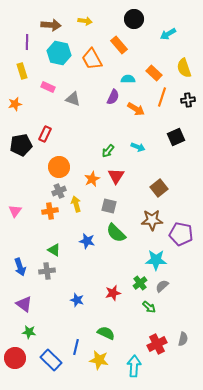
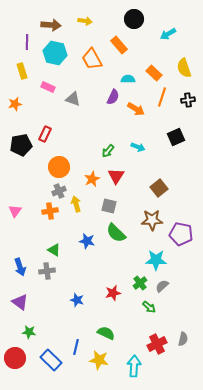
cyan hexagon at (59, 53): moved 4 px left
purple triangle at (24, 304): moved 4 px left, 2 px up
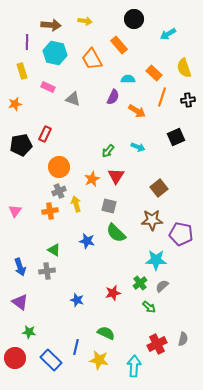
orange arrow at (136, 109): moved 1 px right, 2 px down
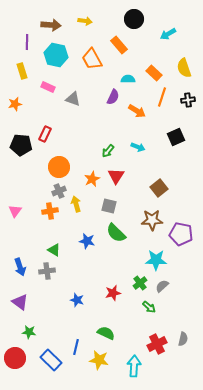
cyan hexagon at (55, 53): moved 1 px right, 2 px down
black pentagon at (21, 145): rotated 15 degrees clockwise
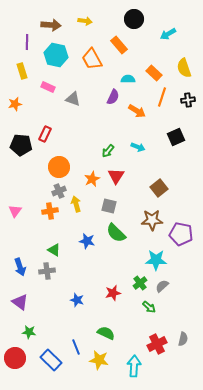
blue line at (76, 347): rotated 35 degrees counterclockwise
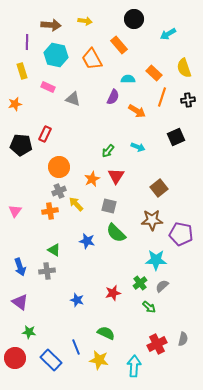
yellow arrow at (76, 204): rotated 28 degrees counterclockwise
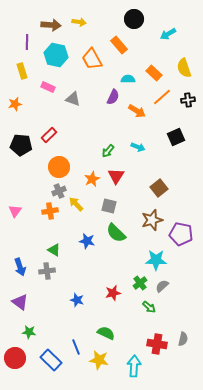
yellow arrow at (85, 21): moved 6 px left, 1 px down
orange line at (162, 97): rotated 30 degrees clockwise
red rectangle at (45, 134): moved 4 px right, 1 px down; rotated 21 degrees clockwise
brown star at (152, 220): rotated 15 degrees counterclockwise
red cross at (157, 344): rotated 36 degrees clockwise
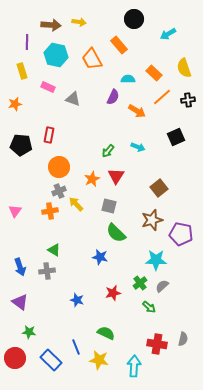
red rectangle at (49, 135): rotated 35 degrees counterclockwise
blue star at (87, 241): moved 13 px right, 16 px down
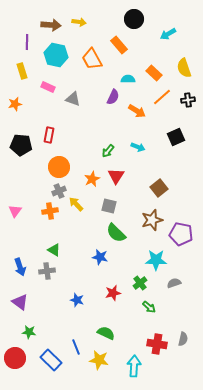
gray semicircle at (162, 286): moved 12 px right, 3 px up; rotated 24 degrees clockwise
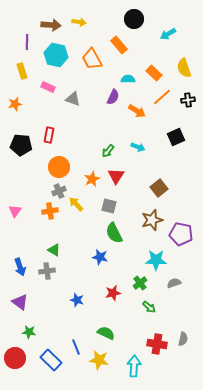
green semicircle at (116, 233): moved 2 px left; rotated 20 degrees clockwise
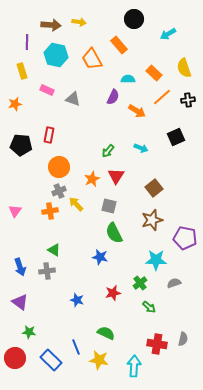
pink rectangle at (48, 87): moved 1 px left, 3 px down
cyan arrow at (138, 147): moved 3 px right, 1 px down
brown square at (159, 188): moved 5 px left
purple pentagon at (181, 234): moved 4 px right, 4 px down
